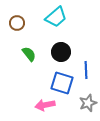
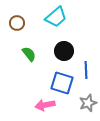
black circle: moved 3 px right, 1 px up
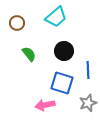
blue line: moved 2 px right
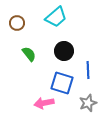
pink arrow: moved 1 px left, 2 px up
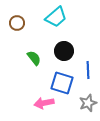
green semicircle: moved 5 px right, 4 px down
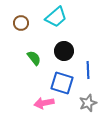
brown circle: moved 4 px right
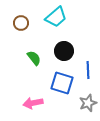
pink arrow: moved 11 px left
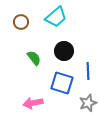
brown circle: moved 1 px up
blue line: moved 1 px down
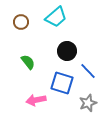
black circle: moved 3 px right
green semicircle: moved 6 px left, 4 px down
blue line: rotated 42 degrees counterclockwise
pink arrow: moved 3 px right, 3 px up
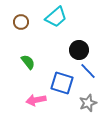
black circle: moved 12 px right, 1 px up
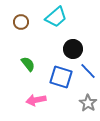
black circle: moved 6 px left, 1 px up
green semicircle: moved 2 px down
blue square: moved 1 px left, 6 px up
gray star: rotated 18 degrees counterclockwise
